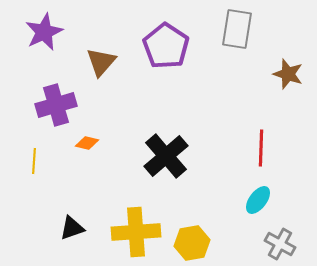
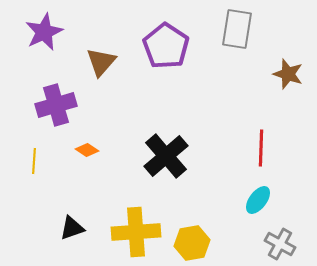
orange diamond: moved 7 px down; rotated 20 degrees clockwise
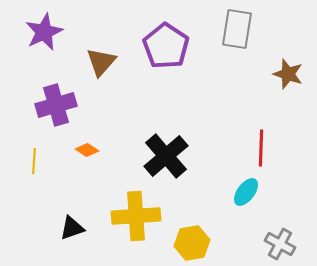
cyan ellipse: moved 12 px left, 8 px up
yellow cross: moved 16 px up
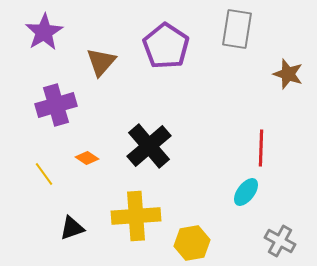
purple star: rotated 6 degrees counterclockwise
orange diamond: moved 8 px down
black cross: moved 17 px left, 10 px up
yellow line: moved 10 px right, 13 px down; rotated 40 degrees counterclockwise
gray cross: moved 3 px up
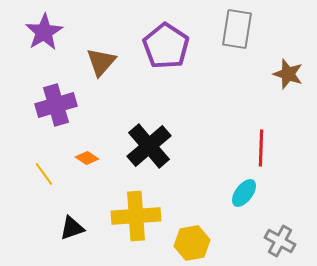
cyan ellipse: moved 2 px left, 1 px down
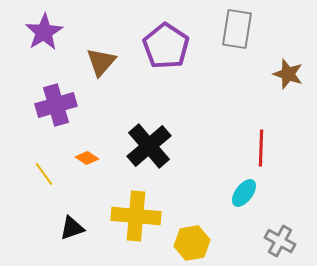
yellow cross: rotated 9 degrees clockwise
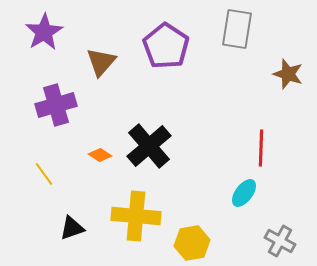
orange diamond: moved 13 px right, 3 px up
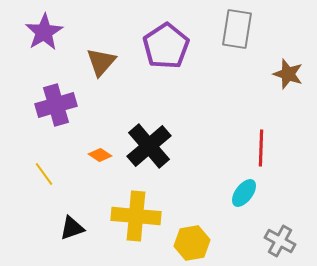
purple pentagon: rotated 6 degrees clockwise
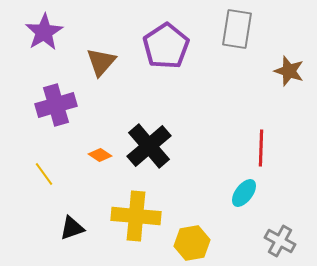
brown star: moved 1 px right, 3 px up
